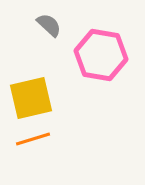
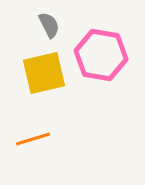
gray semicircle: rotated 20 degrees clockwise
yellow square: moved 13 px right, 25 px up
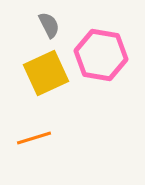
yellow square: moved 2 px right; rotated 12 degrees counterclockwise
orange line: moved 1 px right, 1 px up
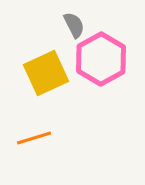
gray semicircle: moved 25 px right
pink hexagon: moved 4 px down; rotated 21 degrees clockwise
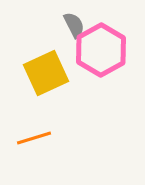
pink hexagon: moved 9 px up
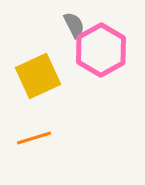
yellow square: moved 8 px left, 3 px down
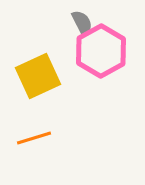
gray semicircle: moved 8 px right, 2 px up
pink hexagon: moved 1 px down
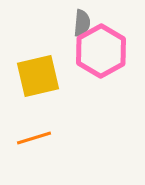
gray semicircle: rotated 32 degrees clockwise
yellow square: rotated 12 degrees clockwise
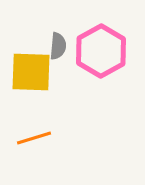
gray semicircle: moved 24 px left, 23 px down
yellow square: moved 7 px left, 4 px up; rotated 15 degrees clockwise
